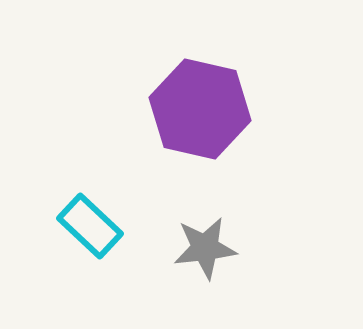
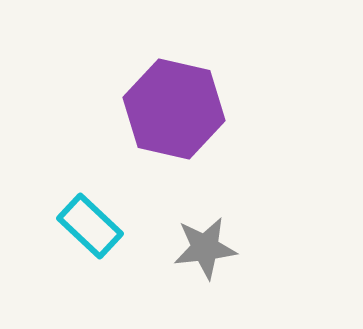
purple hexagon: moved 26 px left
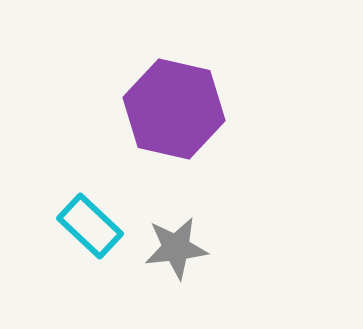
gray star: moved 29 px left
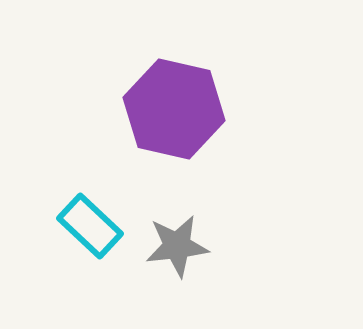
gray star: moved 1 px right, 2 px up
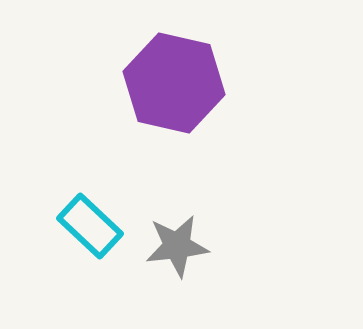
purple hexagon: moved 26 px up
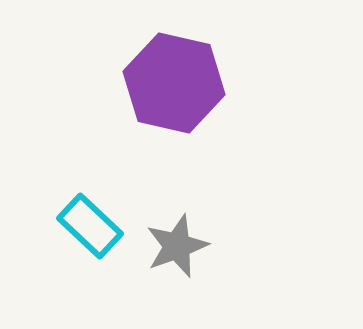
gray star: rotated 14 degrees counterclockwise
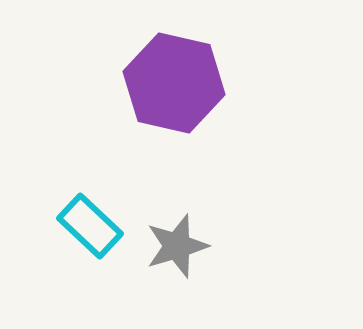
gray star: rotated 4 degrees clockwise
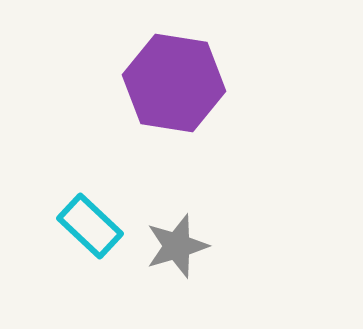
purple hexagon: rotated 4 degrees counterclockwise
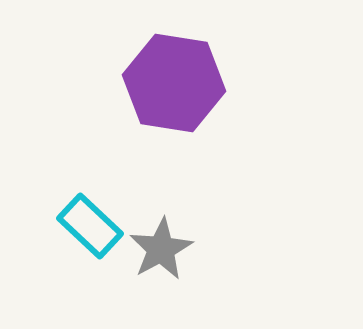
gray star: moved 16 px left, 3 px down; rotated 12 degrees counterclockwise
